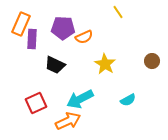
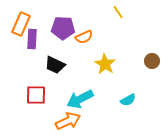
red square: moved 8 px up; rotated 25 degrees clockwise
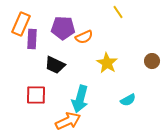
yellow star: moved 2 px right, 1 px up
cyan arrow: rotated 48 degrees counterclockwise
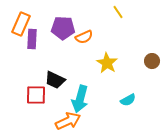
black trapezoid: moved 15 px down
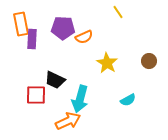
orange rectangle: rotated 35 degrees counterclockwise
brown circle: moved 3 px left
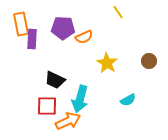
red square: moved 11 px right, 11 px down
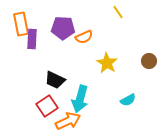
red square: rotated 35 degrees counterclockwise
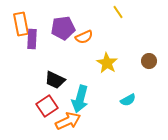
purple pentagon: rotated 10 degrees counterclockwise
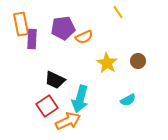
brown circle: moved 11 px left
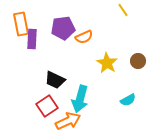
yellow line: moved 5 px right, 2 px up
